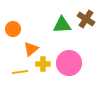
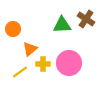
orange triangle: moved 1 px left
yellow line: rotated 28 degrees counterclockwise
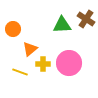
yellow line: rotated 56 degrees clockwise
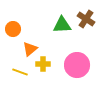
pink circle: moved 8 px right, 2 px down
